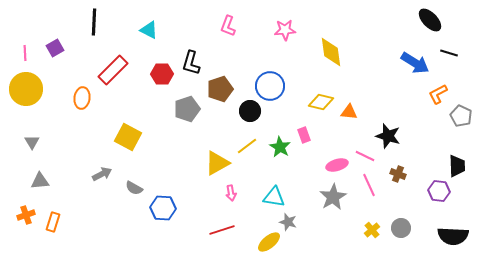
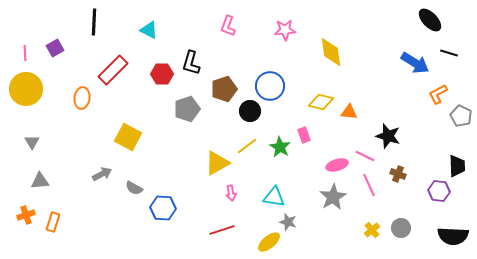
brown pentagon at (220, 89): moved 4 px right
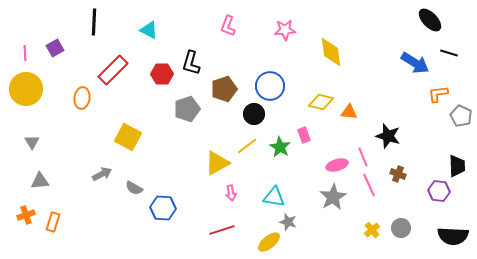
orange L-shape at (438, 94): rotated 20 degrees clockwise
black circle at (250, 111): moved 4 px right, 3 px down
pink line at (365, 156): moved 2 px left, 1 px down; rotated 42 degrees clockwise
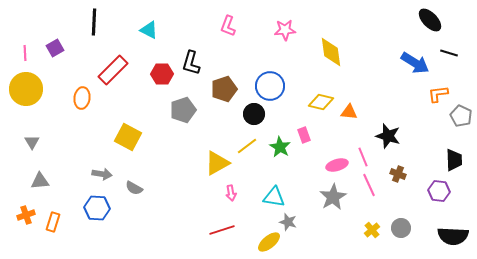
gray pentagon at (187, 109): moved 4 px left, 1 px down
black trapezoid at (457, 166): moved 3 px left, 6 px up
gray arrow at (102, 174): rotated 36 degrees clockwise
blue hexagon at (163, 208): moved 66 px left
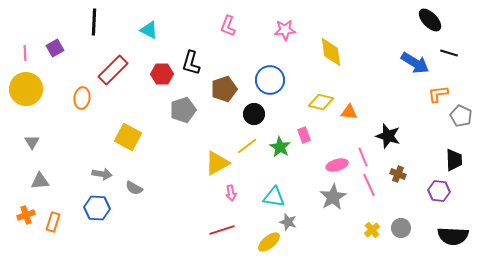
blue circle at (270, 86): moved 6 px up
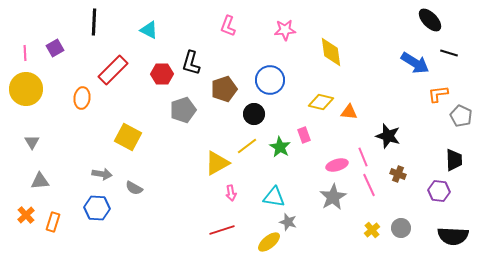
orange cross at (26, 215): rotated 24 degrees counterclockwise
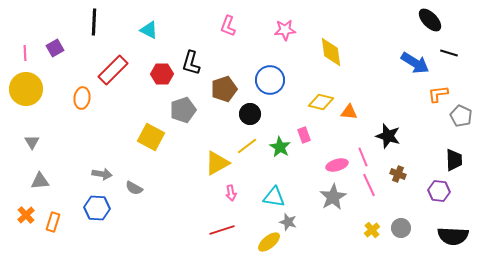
black circle at (254, 114): moved 4 px left
yellow square at (128, 137): moved 23 px right
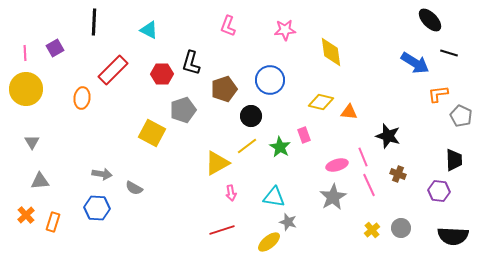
black circle at (250, 114): moved 1 px right, 2 px down
yellow square at (151, 137): moved 1 px right, 4 px up
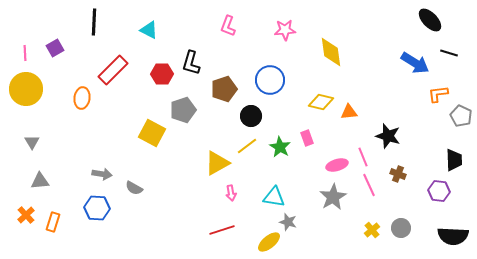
orange triangle at (349, 112): rotated 12 degrees counterclockwise
pink rectangle at (304, 135): moved 3 px right, 3 px down
